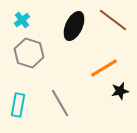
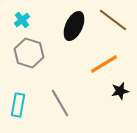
orange line: moved 4 px up
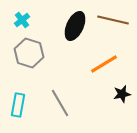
brown line: rotated 24 degrees counterclockwise
black ellipse: moved 1 px right
black star: moved 2 px right, 3 px down
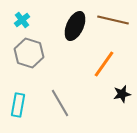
orange line: rotated 24 degrees counterclockwise
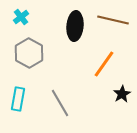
cyan cross: moved 1 px left, 3 px up
black ellipse: rotated 20 degrees counterclockwise
gray hexagon: rotated 12 degrees clockwise
black star: rotated 18 degrees counterclockwise
cyan rectangle: moved 6 px up
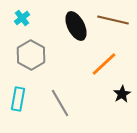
cyan cross: moved 1 px right, 1 px down
black ellipse: moved 1 px right; rotated 32 degrees counterclockwise
gray hexagon: moved 2 px right, 2 px down
orange line: rotated 12 degrees clockwise
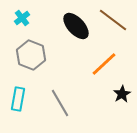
brown line: rotated 24 degrees clockwise
black ellipse: rotated 16 degrees counterclockwise
gray hexagon: rotated 8 degrees counterclockwise
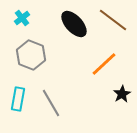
black ellipse: moved 2 px left, 2 px up
gray line: moved 9 px left
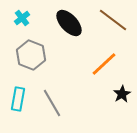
black ellipse: moved 5 px left, 1 px up
gray line: moved 1 px right
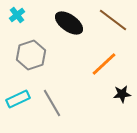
cyan cross: moved 5 px left, 3 px up
black ellipse: rotated 12 degrees counterclockwise
gray hexagon: rotated 20 degrees clockwise
black star: rotated 24 degrees clockwise
cyan rectangle: rotated 55 degrees clockwise
